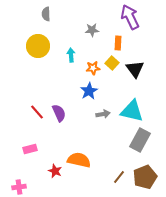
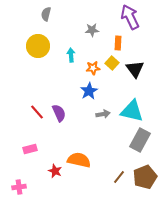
gray semicircle: rotated 16 degrees clockwise
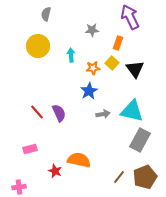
orange rectangle: rotated 16 degrees clockwise
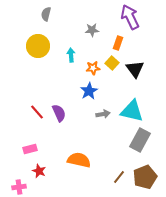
red star: moved 16 px left
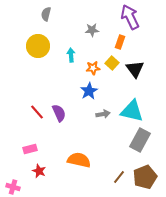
orange rectangle: moved 2 px right, 1 px up
pink cross: moved 6 px left; rotated 24 degrees clockwise
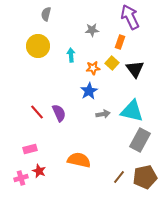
brown pentagon: rotated 10 degrees clockwise
pink cross: moved 8 px right, 9 px up; rotated 32 degrees counterclockwise
